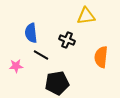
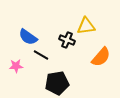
yellow triangle: moved 10 px down
blue semicircle: moved 3 px left, 4 px down; rotated 48 degrees counterclockwise
orange semicircle: rotated 145 degrees counterclockwise
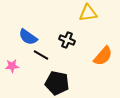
yellow triangle: moved 2 px right, 13 px up
orange semicircle: moved 2 px right, 1 px up
pink star: moved 4 px left
black pentagon: rotated 20 degrees clockwise
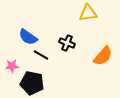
black cross: moved 3 px down
black pentagon: moved 25 px left
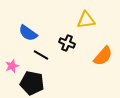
yellow triangle: moved 2 px left, 7 px down
blue semicircle: moved 4 px up
pink star: rotated 16 degrees counterclockwise
